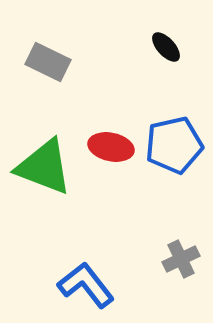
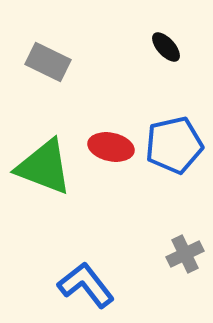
gray cross: moved 4 px right, 5 px up
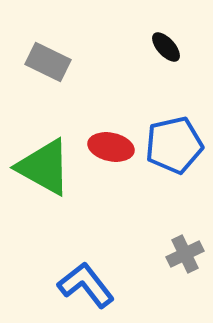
green triangle: rotated 8 degrees clockwise
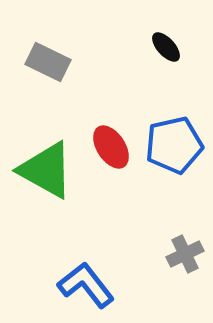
red ellipse: rotated 45 degrees clockwise
green triangle: moved 2 px right, 3 px down
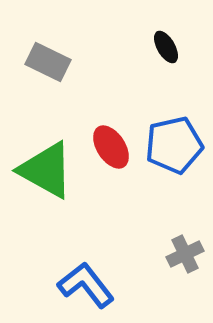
black ellipse: rotated 12 degrees clockwise
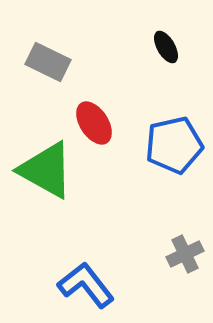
red ellipse: moved 17 px left, 24 px up
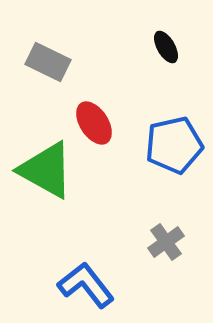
gray cross: moved 19 px left, 12 px up; rotated 9 degrees counterclockwise
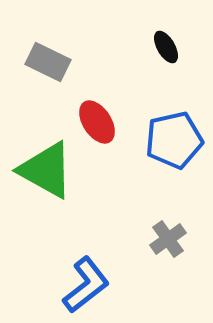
red ellipse: moved 3 px right, 1 px up
blue pentagon: moved 5 px up
gray cross: moved 2 px right, 3 px up
blue L-shape: rotated 90 degrees clockwise
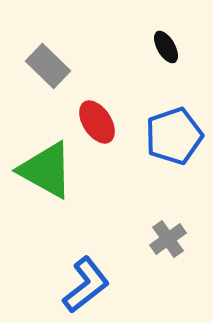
gray rectangle: moved 4 px down; rotated 18 degrees clockwise
blue pentagon: moved 4 px up; rotated 6 degrees counterclockwise
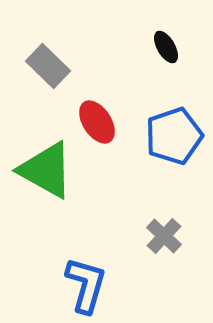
gray cross: moved 4 px left, 3 px up; rotated 12 degrees counterclockwise
blue L-shape: rotated 36 degrees counterclockwise
